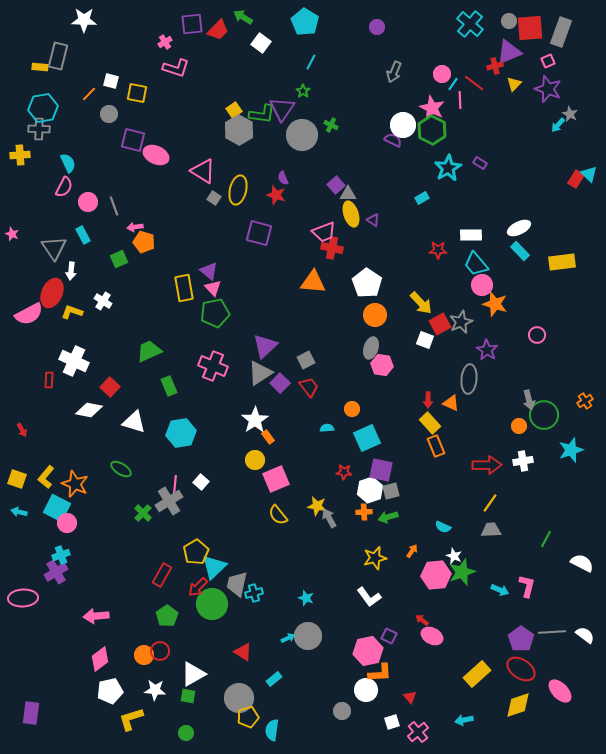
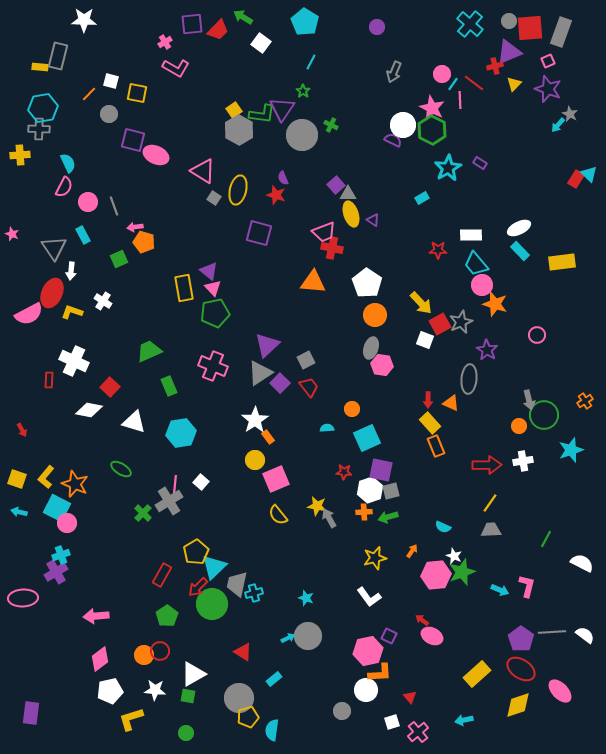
pink L-shape at (176, 68): rotated 12 degrees clockwise
purple triangle at (265, 346): moved 2 px right, 1 px up
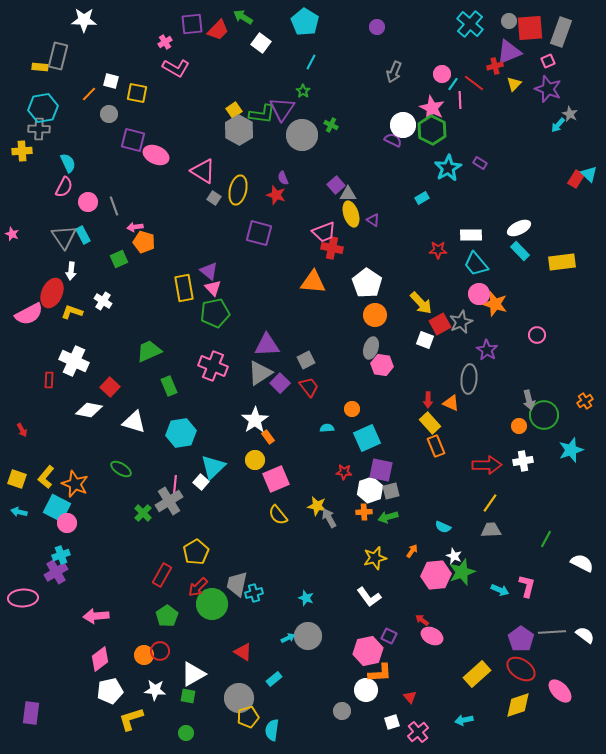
yellow cross at (20, 155): moved 2 px right, 4 px up
gray triangle at (54, 248): moved 10 px right, 11 px up
pink circle at (482, 285): moved 3 px left, 9 px down
purple triangle at (267, 345): rotated 40 degrees clockwise
cyan triangle at (214, 567): moved 1 px left, 100 px up
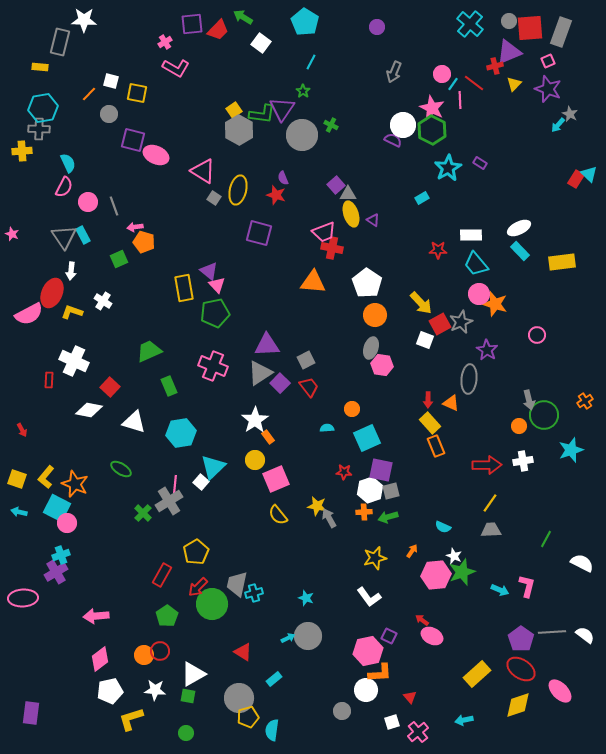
gray rectangle at (58, 56): moved 2 px right, 14 px up
pink triangle at (213, 288): moved 4 px right, 3 px up
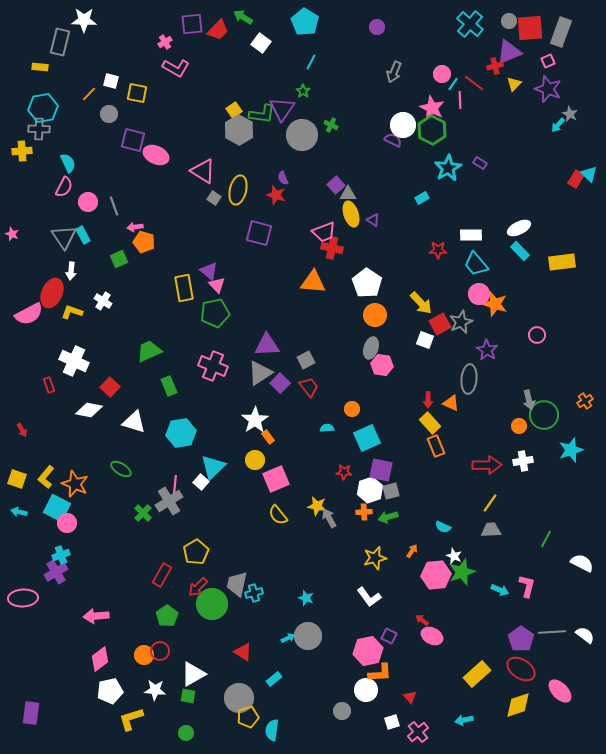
red rectangle at (49, 380): moved 5 px down; rotated 21 degrees counterclockwise
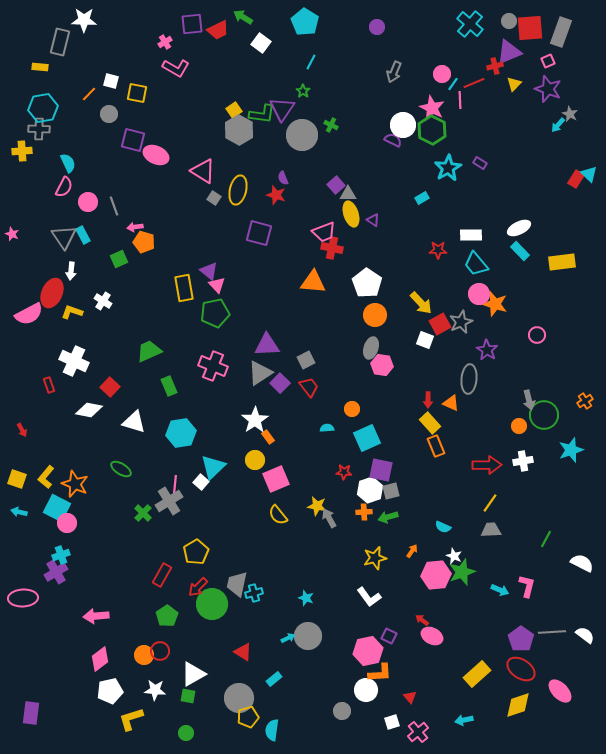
red trapezoid at (218, 30): rotated 20 degrees clockwise
red line at (474, 83): rotated 60 degrees counterclockwise
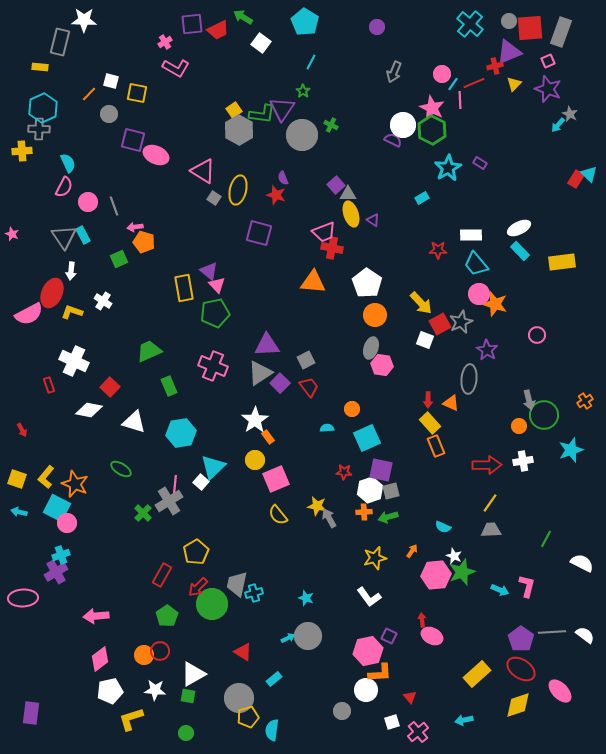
cyan hexagon at (43, 108): rotated 16 degrees counterclockwise
red arrow at (422, 620): rotated 48 degrees clockwise
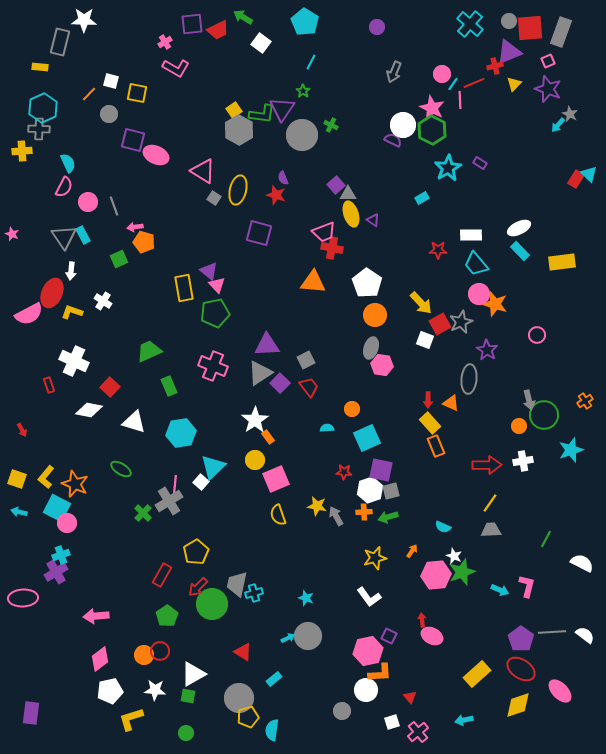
yellow semicircle at (278, 515): rotated 20 degrees clockwise
gray arrow at (329, 518): moved 7 px right, 2 px up
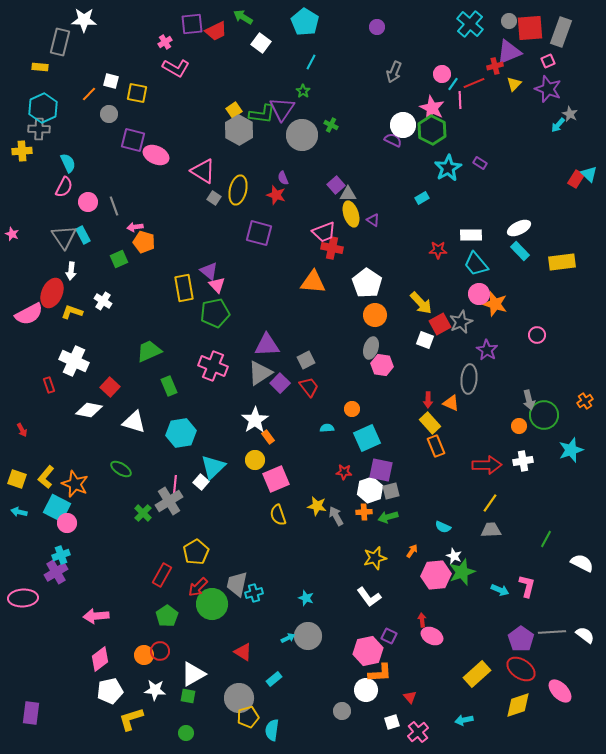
red trapezoid at (218, 30): moved 2 px left, 1 px down
